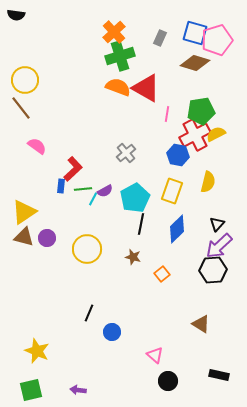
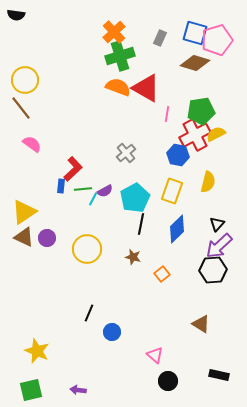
pink semicircle at (37, 146): moved 5 px left, 2 px up
brown triangle at (24, 237): rotated 10 degrees clockwise
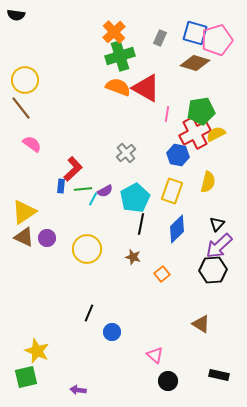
red cross at (195, 135): moved 2 px up
green square at (31, 390): moved 5 px left, 13 px up
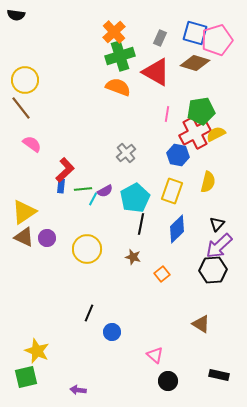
red triangle at (146, 88): moved 10 px right, 16 px up
red L-shape at (73, 169): moved 8 px left, 1 px down
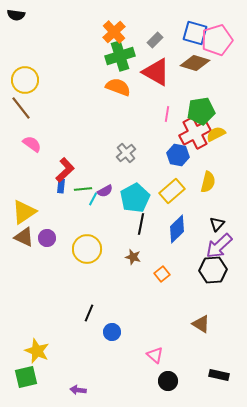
gray rectangle at (160, 38): moved 5 px left, 2 px down; rotated 21 degrees clockwise
yellow rectangle at (172, 191): rotated 30 degrees clockwise
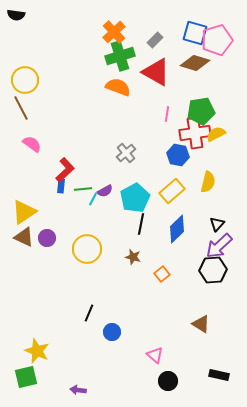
brown line at (21, 108): rotated 10 degrees clockwise
red cross at (195, 133): rotated 20 degrees clockwise
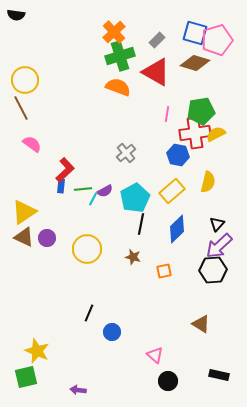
gray rectangle at (155, 40): moved 2 px right
orange square at (162, 274): moved 2 px right, 3 px up; rotated 28 degrees clockwise
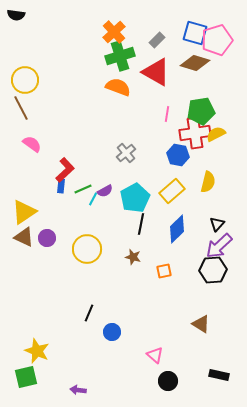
green line at (83, 189): rotated 18 degrees counterclockwise
